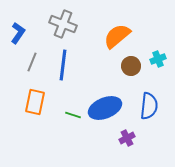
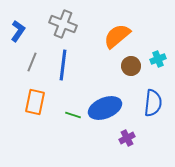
blue L-shape: moved 2 px up
blue semicircle: moved 4 px right, 3 px up
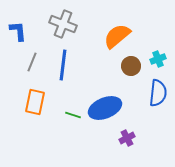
blue L-shape: rotated 40 degrees counterclockwise
blue semicircle: moved 5 px right, 10 px up
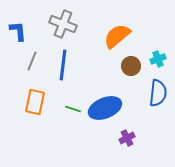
gray line: moved 1 px up
green line: moved 6 px up
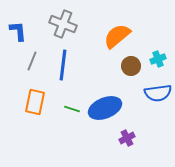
blue semicircle: rotated 76 degrees clockwise
green line: moved 1 px left
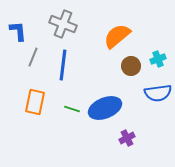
gray line: moved 1 px right, 4 px up
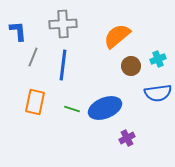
gray cross: rotated 24 degrees counterclockwise
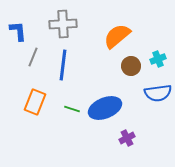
orange rectangle: rotated 10 degrees clockwise
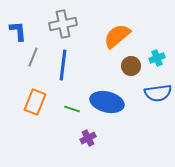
gray cross: rotated 8 degrees counterclockwise
cyan cross: moved 1 px left, 1 px up
blue ellipse: moved 2 px right, 6 px up; rotated 36 degrees clockwise
purple cross: moved 39 px left
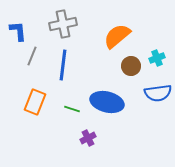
gray line: moved 1 px left, 1 px up
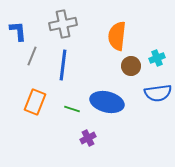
orange semicircle: rotated 44 degrees counterclockwise
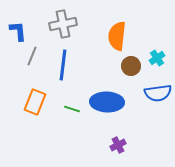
cyan cross: rotated 14 degrees counterclockwise
blue ellipse: rotated 12 degrees counterclockwise
purple cross: moved 30 px right, 7 px down
